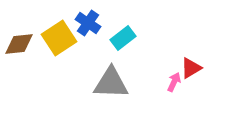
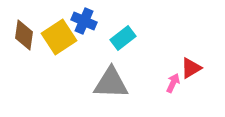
blue cross: moved 4 px left, 2 px up; rotated 10 degrees counterclockwise
yellow square: moved 1 px up
brown diamond: moved 5 px right, 9 px up; rotated 76 degrees counterclockwise
pink arrow: moved 1 px left, 1 px down
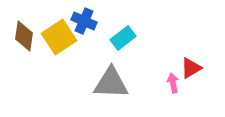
brown diamond: moved 1 px down
pink arrow: rotated 36 degrees counterclockwise
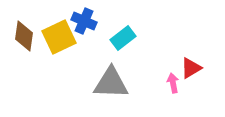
yellow square: rotated 8 degrees clockwise
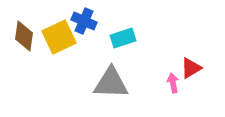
cyan rectangle: rotated 20 degrees clockwise
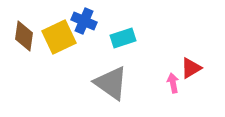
gray triangle: rotated 33 degrees clockwise
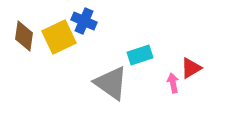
cyan rectangle: moved 17 px right, 17 px down
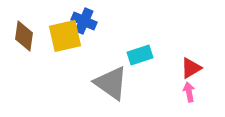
yellow square: moved 6 px right, 1 px up; rotated 12 degrees clockwise
pink arrow: moved 16 px right, 9 px down
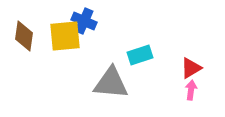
yellow square: rotated 8 degrees clockwise
gray triangle: rotated 30 degrees counterclockwise
pink arrow: moved 2 px right, 2 px up; rotated 18 degrees clockwise
